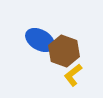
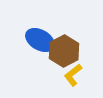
brown hexagon: rotated 12 degrees clockwise
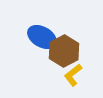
blue ellipse: moved 2 px right, 3 px up
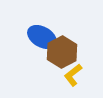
brown hexagon: moved 2 px left, 1 px down
